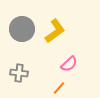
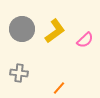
pink semicircle: moved 16 px right, 24 px up
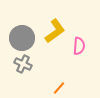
gray circle: moved 9 px down
pink semicircle: moved 6 px left, 6 px down; rotated 42 degrees counterclockwise
gray cross: moved 4 px right, 9 px up; rotated 18 degrees clockwise
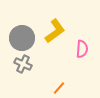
pink semicircle: moved 3 px right, 3 px down
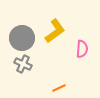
orange line: rotated 24 degrees clockwise
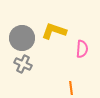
yellow L-shape: moved 1 px left; rotated 125 degrees counterclockwise
orange line: moved 12 px right; rotated 72 degrees counterclockwise
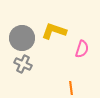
pink semicircle: rotated 12 degrees clockwise
